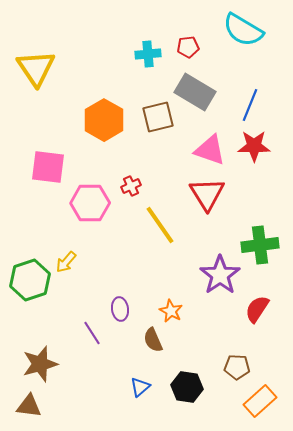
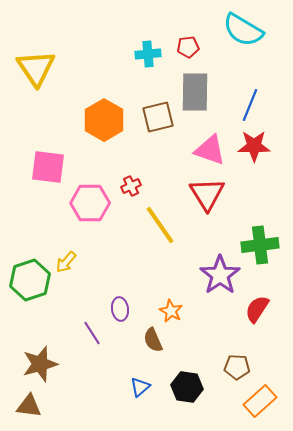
gray rectangle: rotated 60 degrees clockwise
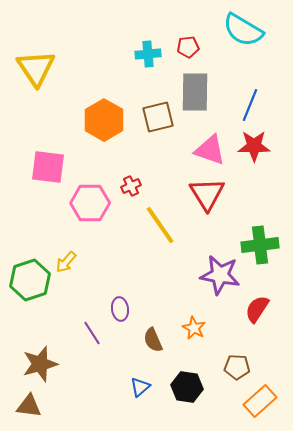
purple star: rotated 27 degrees counterclockwise
orange star: moved 23 px right, 17 px down
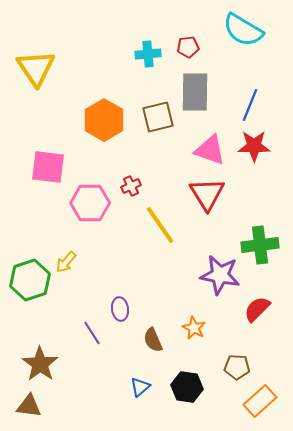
red semicircle: rotated 12 degrees clockwise
brown star: rotated 21 degrees counterclockwise
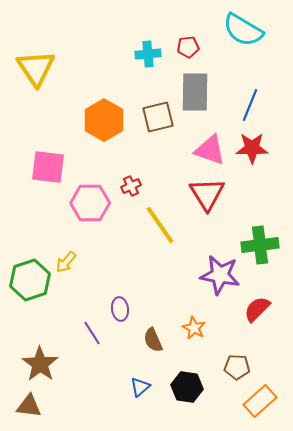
red star: moved 2 px left, 2 px down
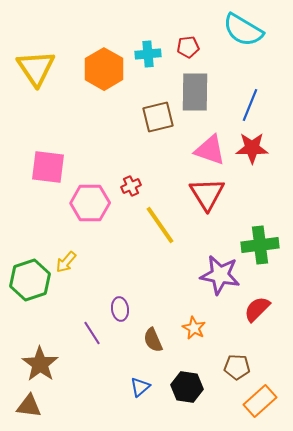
orange hexagon: moved 51 px up
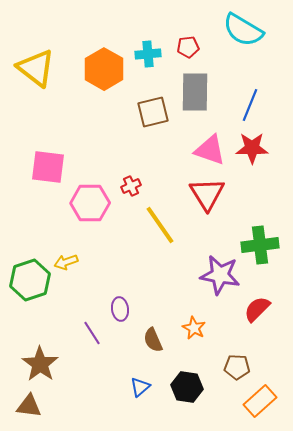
yellow triangle: rotated 18 degrees counterclockwise
brown square: moved 5 px left, 5 px up
yellow arrow: rotated 30 degrees clockwise
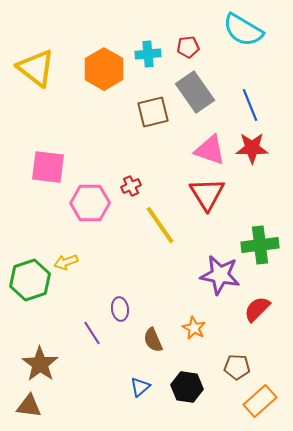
gray rectangle: rotated 36 degrees counterclockwise
blue line: rotated 44 degrees counterclockwise
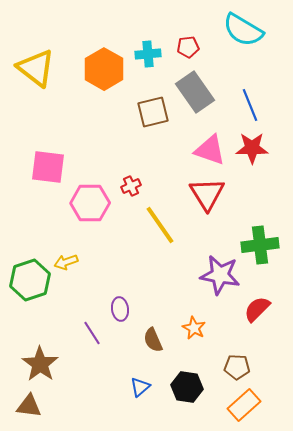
orange rectangle: moved 16 px left, 4 px down
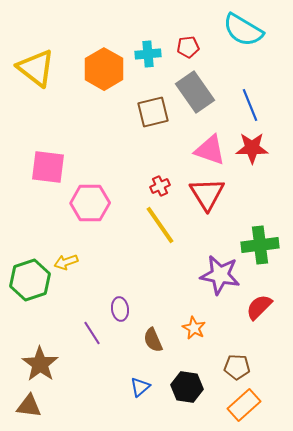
red cross: moved 29 px right
red semicircle: moved 2 px right, 2 px up
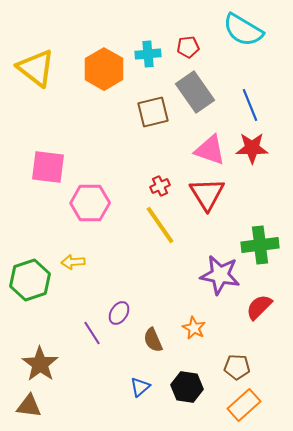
yellow arrow: moved 7 px right; rotated 15 degrees clockwise
purple ellipse: moved 1 px left, 4 px down; rotated 40 degrees clockwise
